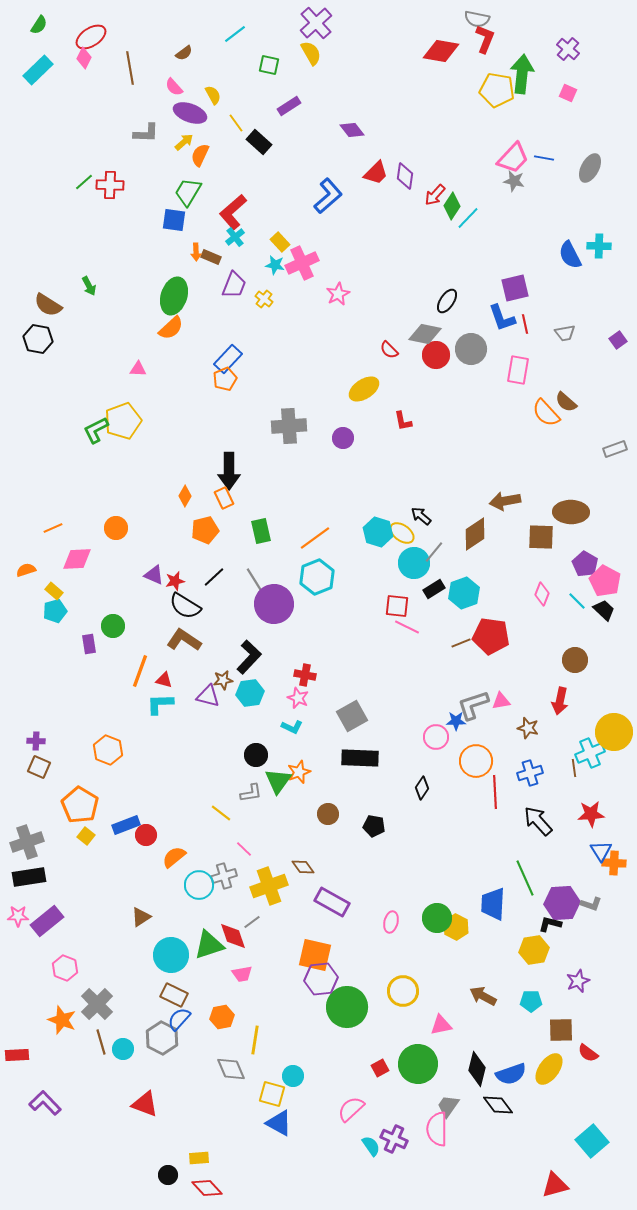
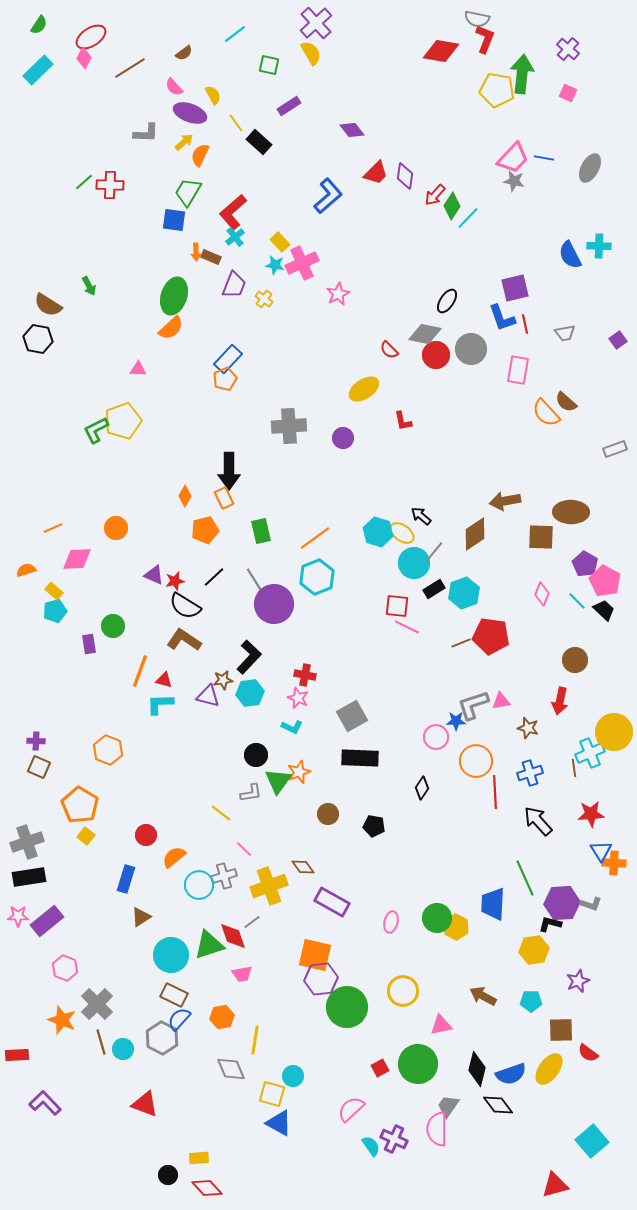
brown line at (130, 68): rotated 68 degrees clockwise
blue rectangle at (126, 825): moved 54 px down; rotated 52 degrees counterclockwise
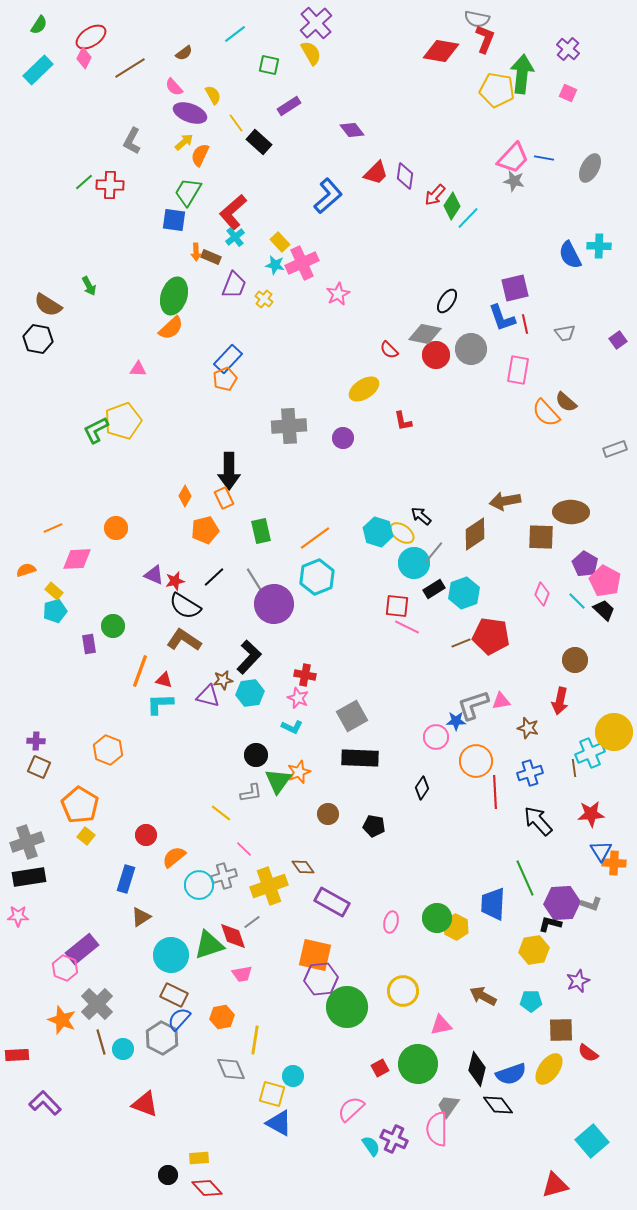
gray L-shape at (146, 133): moved 14 px left, 8 px down; rotated 116 degrees clockwise
purple rectangle at (47, 921): moved 35 px right, 28 px down
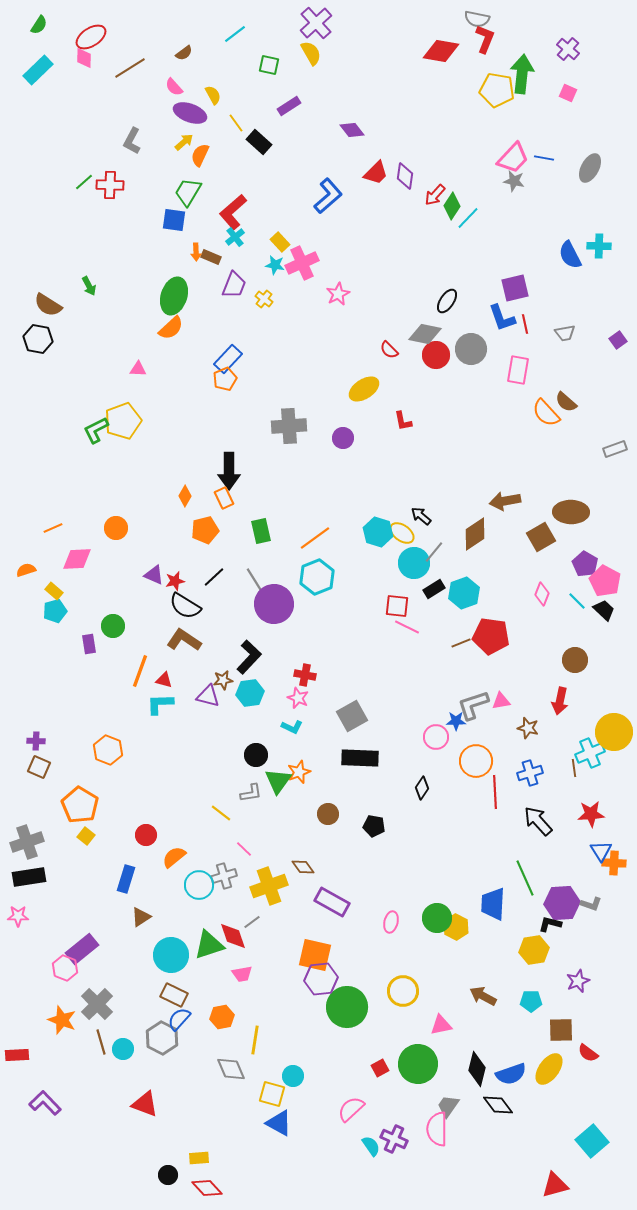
pink diamond at (84, 58): rotated 25 degrees counterclockwise
brown square at (541, 537): rotated 32 degrees counterclockwise
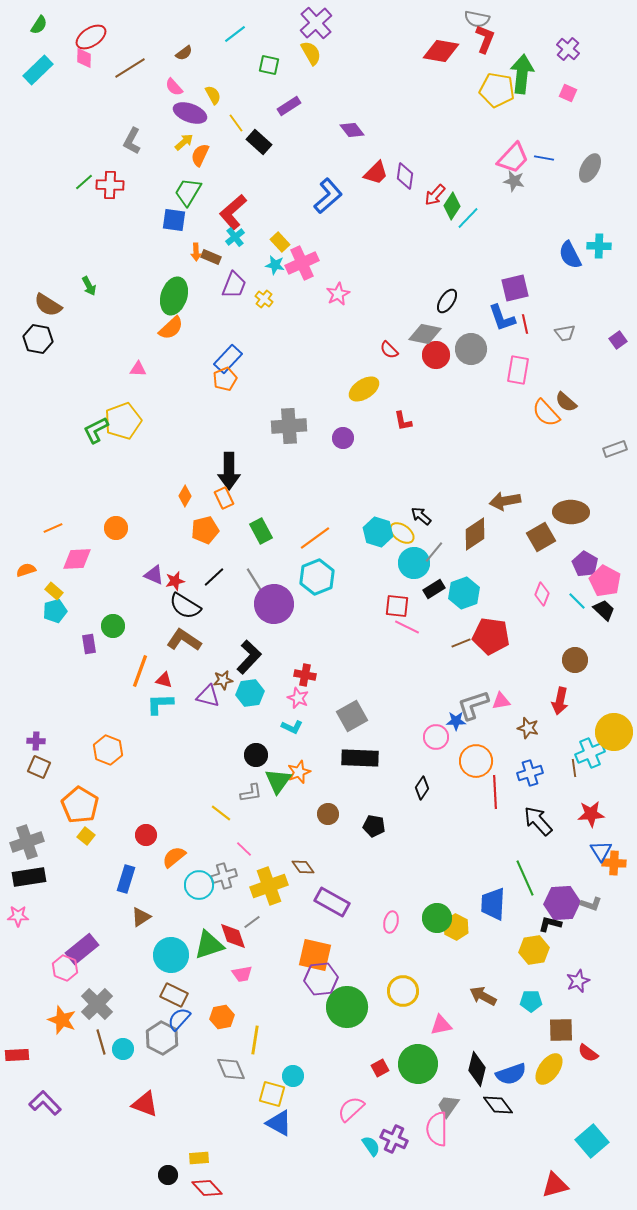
green rectangle at (261, 531): rotated 15 degrees counterclockwise
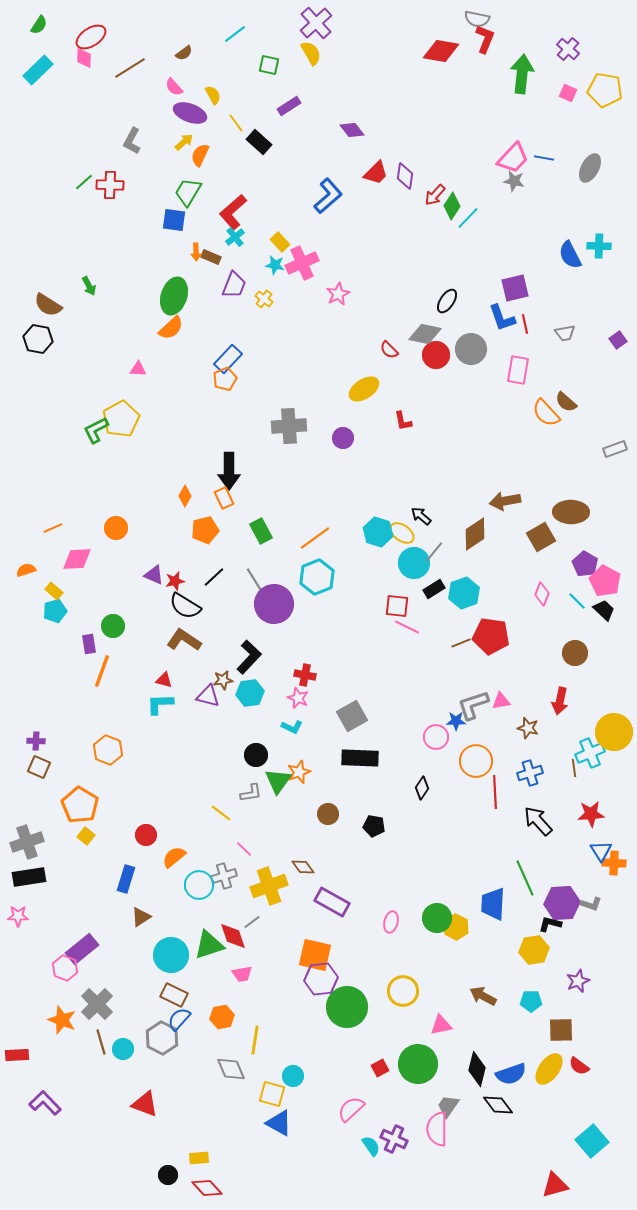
yellow pentagon at (497, 90): moved 108 px right
yellow pentagon at (123, 421): moved 2 px left, 2 px up; rotated 9 degrees counterclockwise
brown circle at (575, 660): moved 7 px up
orange line at (140, 671): moved 38 px left
red semicircle at (588, 1053): moved 9 px left, 13 px down
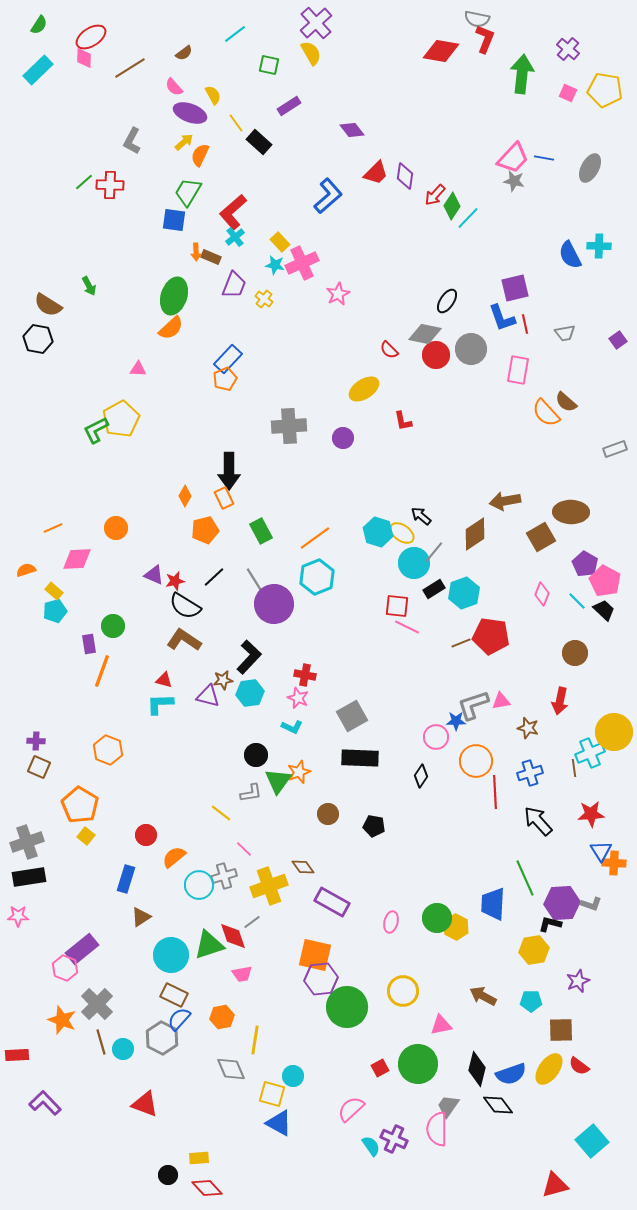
black diamond at (422, 788): moved 1 px left, 12 px up
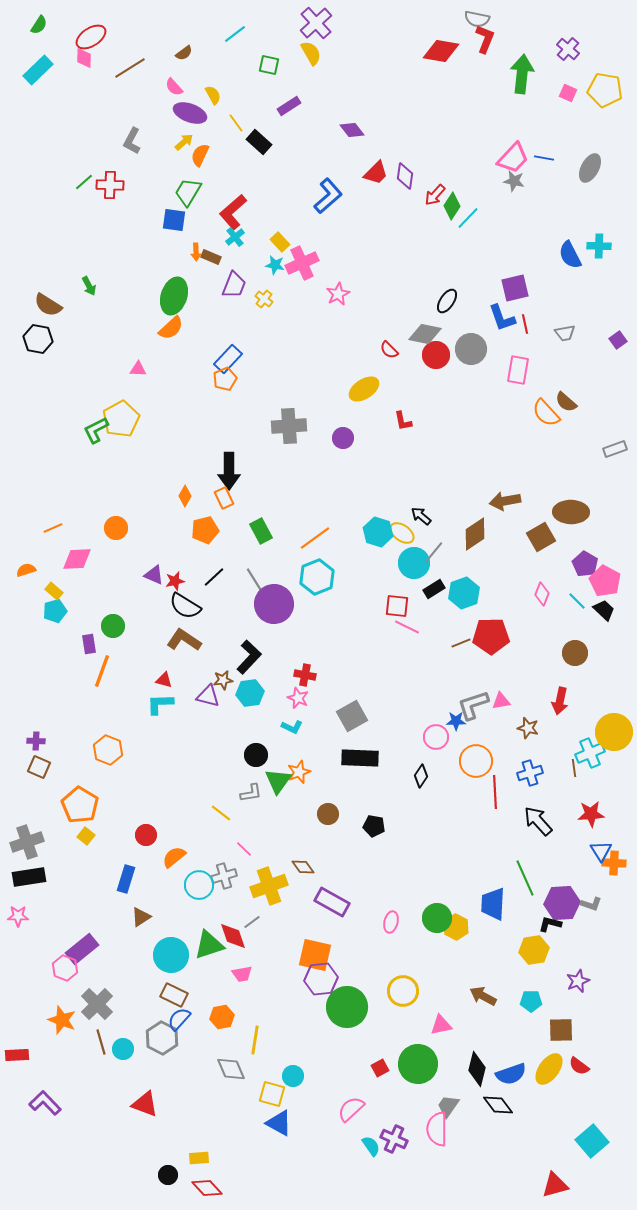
red pentagon at (491, 636): rotated 9 degrees counterclockwise
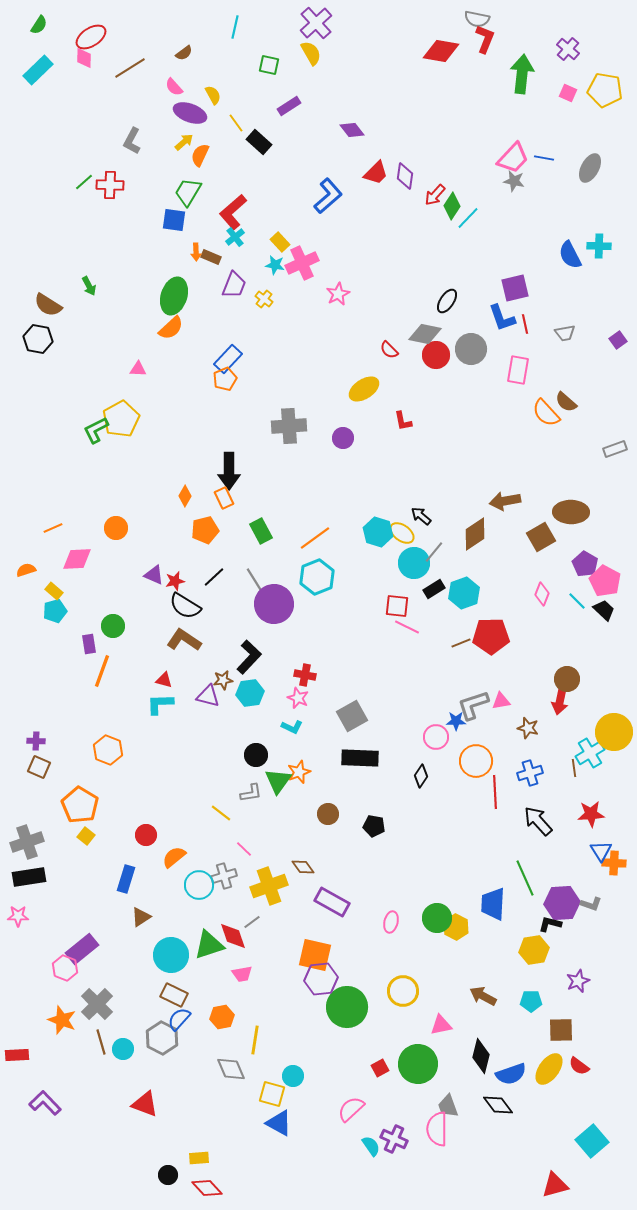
cyan line at (235, 34): moved 7 px up; rotated 40 degrees counterclockwise
brown circle at (575, 653): moved 8 px left, 26 px down
cyan cross at (590, 753): rotated 8 degrees counterclockwise
black diamond at (477, 1069): moved 4 px right, 13 px up
gray trapezoid at (448, 1106): rotated 55 degrees counterclockwise
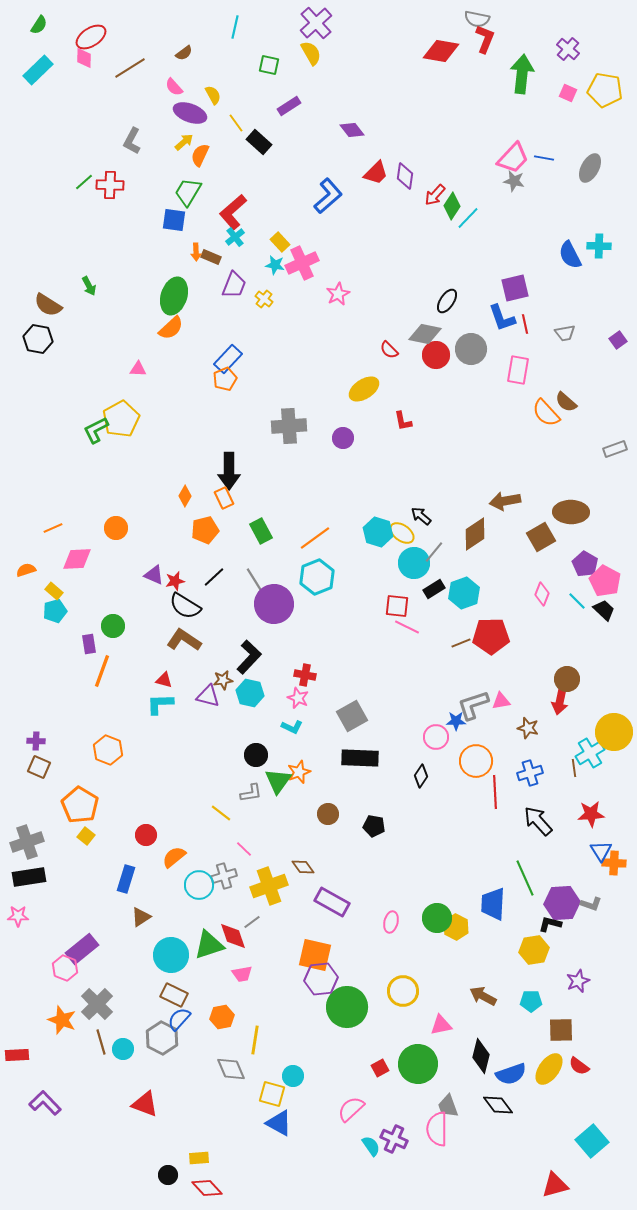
cyan hexagon at (250, 693): rotated 20 degrees clockwise
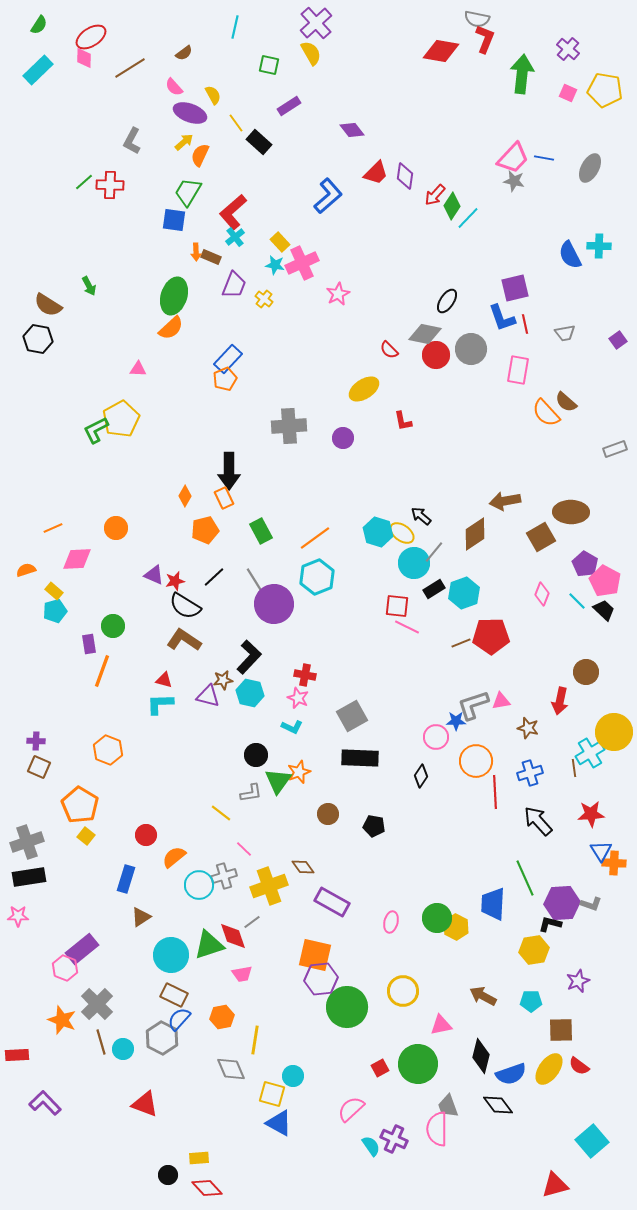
brown circle at (567, 679): moved 19 px right, 7 px up
